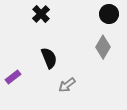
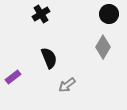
black cross: rotated 12 degrees clockwise
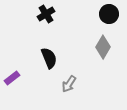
black cross: moved 5 px right
purple rectangle: moved 1 px left, 1 px down
gray arrow: moved 2 px right, 1 px up; rotated 18 degrees counterclockwise
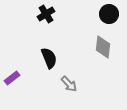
gray diamond: rotated 25 degrees counterclockwise
gray arrow: rotated 78 degrees counterclockwise
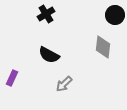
black circle: moved 6 px right, 1 px down
black semicircle: moved 3 px up; rotated 140 degrees clockwise
purple rectangle: rotated 28 degrees counterclockwise
gray arrow: moved 5 px left; rotated 90 degrees clockwise
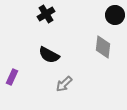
purple rectangle: moved 1 px up
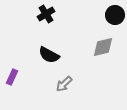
gray diamond: rotated 70 degrees clockwise
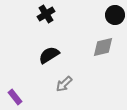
black semicircle: rotated 120 degrees clockwise
purple rectangle: moved 3 px right, 20 px down; rotated 63 degrees counterclockwise
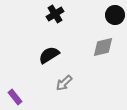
black cross: moved 9 px right
gray arrow: moved 1 px up
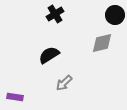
gray diamond: moved 1 px left, 4 px up
purple rectangle: rotated 42 degrees counterclockwise
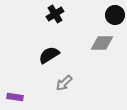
gray diamond: rotated 15 degrees clockwise
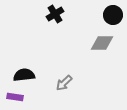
black circle: moved 2 px left
black semicircle: moved 25 px left, 20 px down; rotated 25 degrees clockwise
